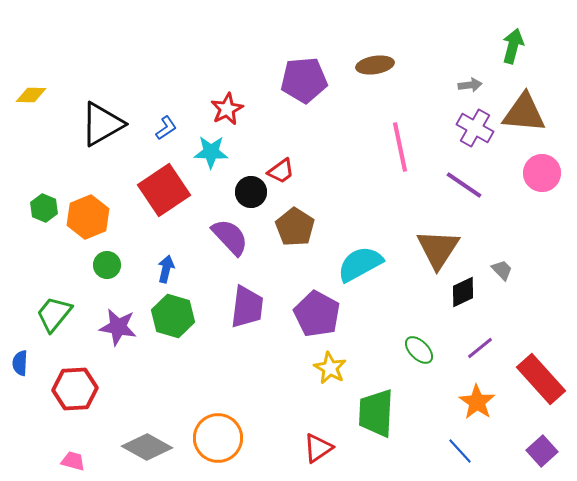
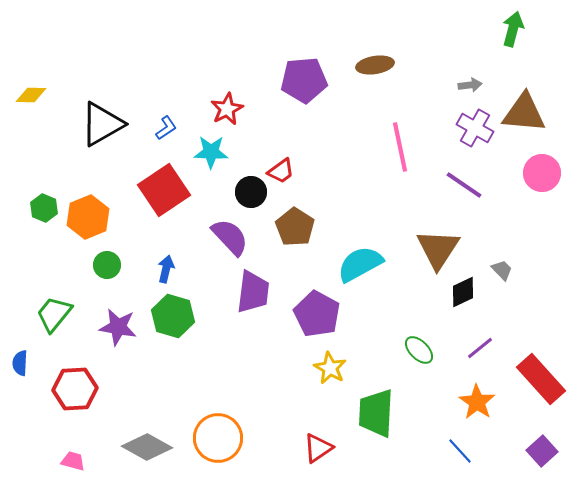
green arrow at (513, 46): moved 17 px up
purple trapezoid at (247, 307): moved 6 px right, 15 px up
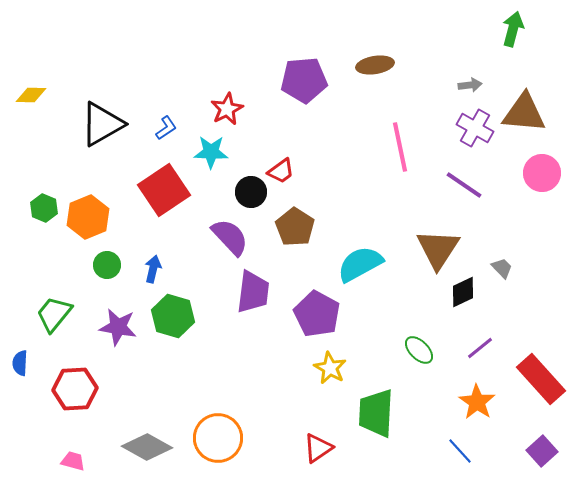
blue arrow at (166, 269): moved 13 px left
gray trapezoid at (502, 270): moved 2 px up
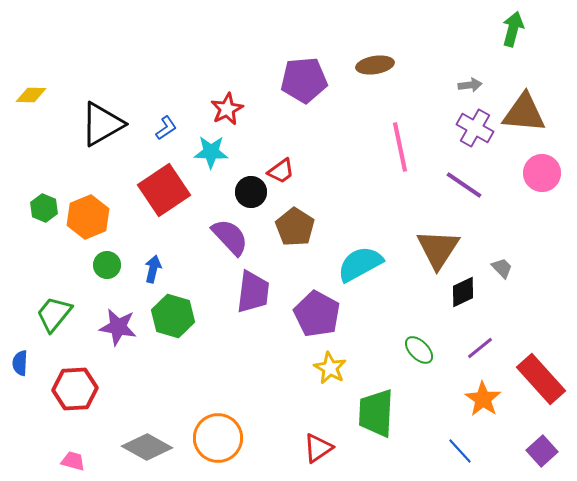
orange star at (477, 402): moved 6 px right, 3 px up
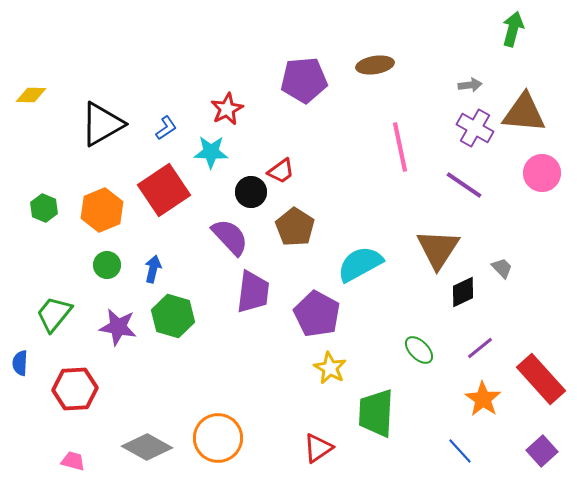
orange hexagon at (88, 217): moved 14 px right, 7 px up
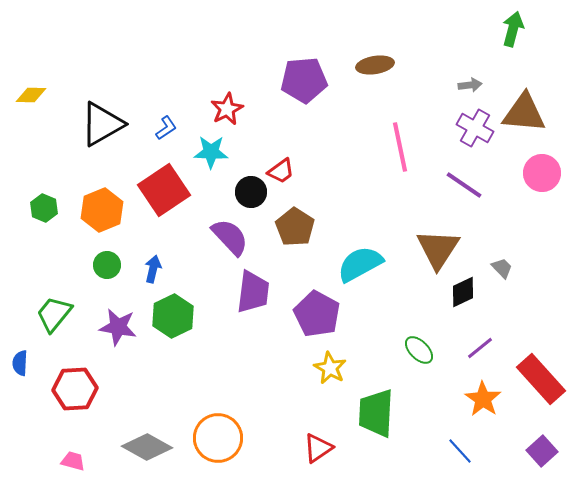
green hexagon at (173, 316): rotated 18 degrees clockwise
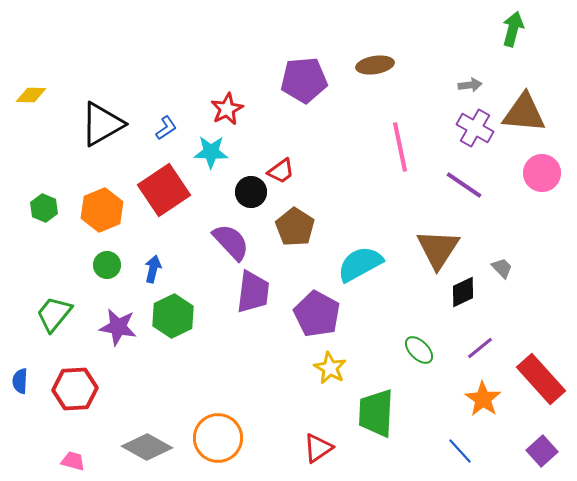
purple semicircle at (230, 237): moved 1 px right, 5 px down
blue semicircle at (20, 363): moved 18 px down
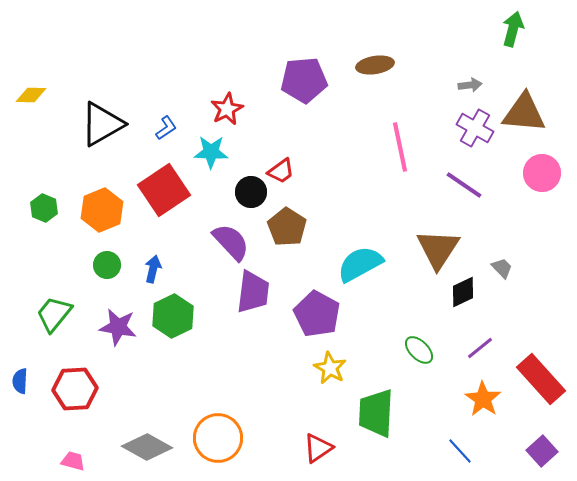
brown pentagon at (295, 227): moved 8 px left
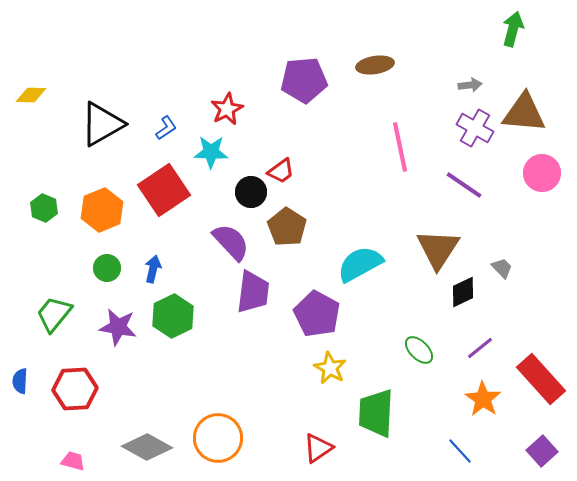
green circle at (107, 265): moved 3 px down
